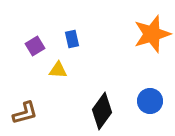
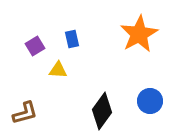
orange star: moved 13 px left; rotated 12 degrees counterclockwise
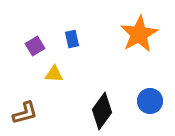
yellow triangle: moved 4 px left, 4 px down
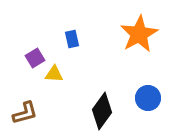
purple square: moved 12 px down
blue circle: moved 2 px left, 3 px up
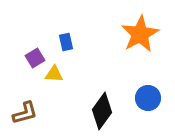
orange star: moved 1 px right
blue rectangle: moved 6 px left, 3 px down
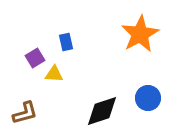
black diamond: rotated 36 degrees clockwise
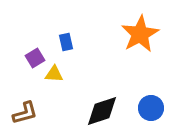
blue circle: moved 3 px right, 10 px down
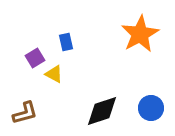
yellow triangle: rotated 24 degrees clockwise
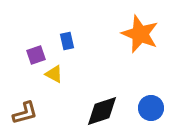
orange star: rotated 21 degrees counterclockwise
blue rectangle: moved 1 px right, 1 px up
purple square: moved 1 px right, 3 px up; rotated 12 degrees clockwise
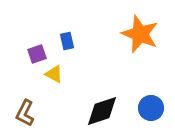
purple square: moved 1 px right, 1 px up
brown L-shape: rotated 132 degrees clockwise
